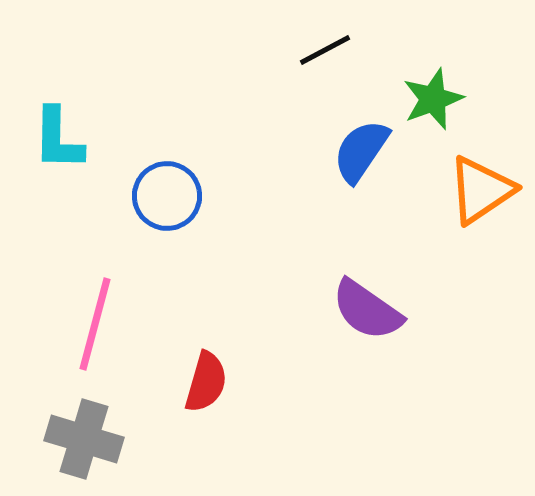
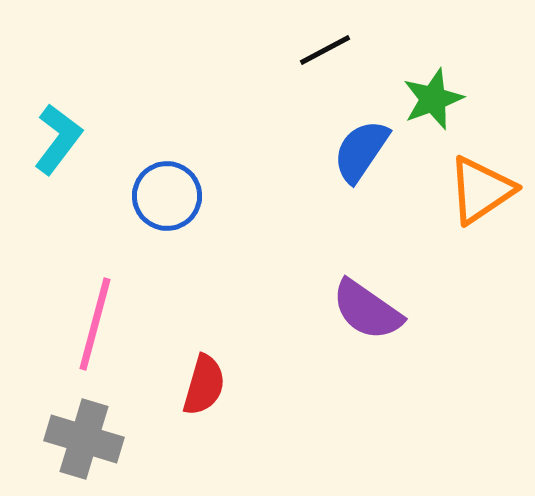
cyan L-shape: rotated 144 degrees counterclockwise
red semicircle: moved 2 px left, 3 px down
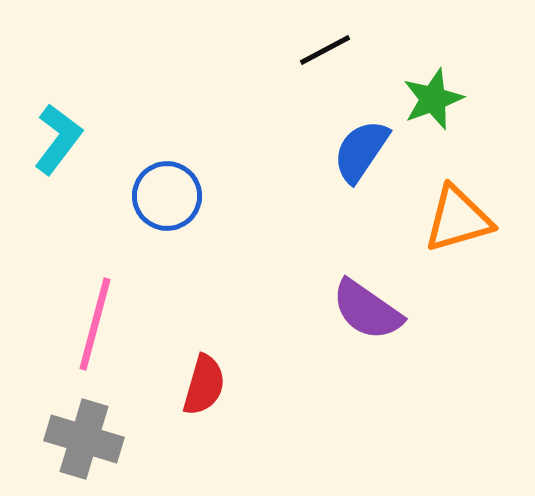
orange triangle: moved 23 px left, 29 px down; rotated 18 degrees clockwise
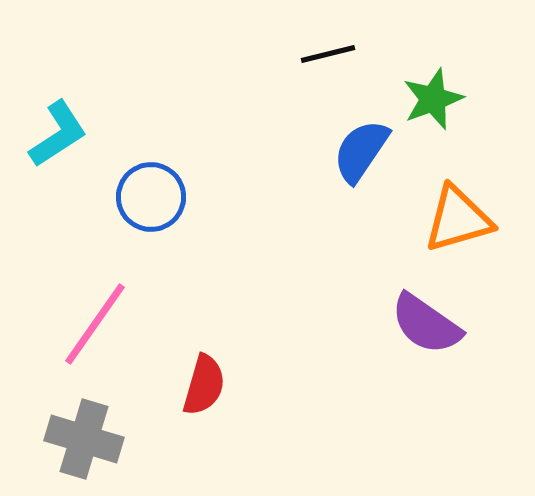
black line: moved 3 px right, 4 px down; rotated 14 degrees clockwise
cyan L-shape: moved 5 px up; rotated 20 degrees clockwise
blue circle: moved 16 px left, 1 px down
purple semicircle: moved 59 px right, 14 px down
pink line: rotated 20 degrees clockwise
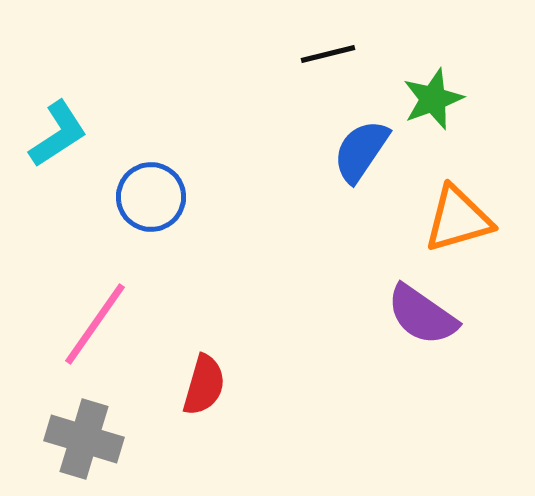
purple semicircle: moved 4 px left, 9 px up
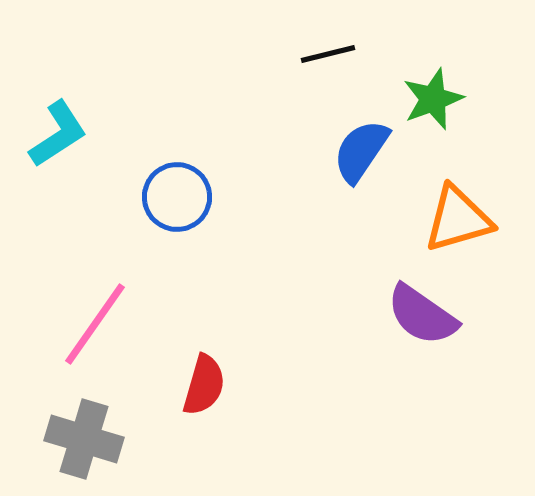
blue circle: moved 26 px right
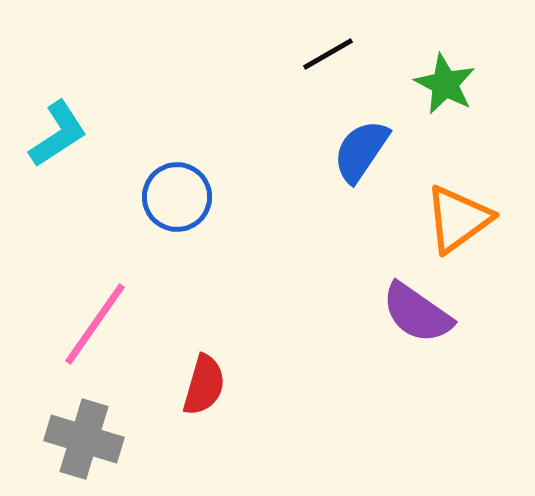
black line: rotated 16 degrees counterclockwise
green star: moved 12 px right, 15 px up; rotated 24 degrees counterclockwise
orange triangle: rotated 20 degrees counterclockwise
purple semicircle: moved 5 px left, 2 px up
